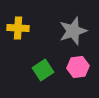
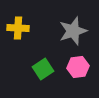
green square: moved 1 px up
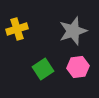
yellow cross: moved 1 px left, 1 px down; rotated 20 degrees counterclockwise
